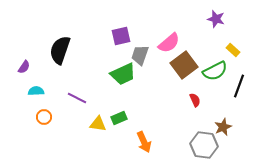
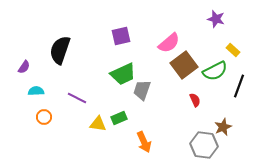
gray trapezoid: moved 2 px right, 35 px down
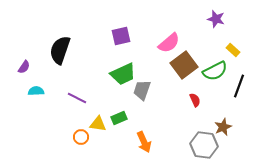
orange circle: moved 37 px right, 20 px down
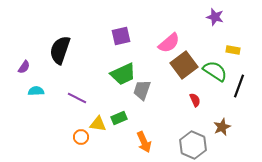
purple star: moved 1 px left, 2 px up
yellow rectangle: rotated 32 degrees counterclockwise
green semicircle: rotated 120 degrees counterclockwise
brown star: moved 1 px left
gray hexagon: moved 11 px left; rotated 16 degrees clockwise
